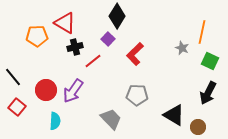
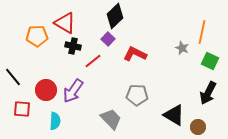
black diamond: moved 2 px left; rotated 15 degrees clockwise
black cross: moved 2 px left, 1 px up; rotated 28 degrees clockwise
red L-shape: rotated 70 degrees clockwise
red square: moved 5 px right, 2 px down; rotated 36 degrees counterclockwise
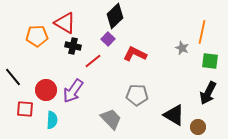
green square: rotated 18 degrees counterclockwise
red square: moved 3 px right
cyan semicircle: moved 3 px left, 1 px up
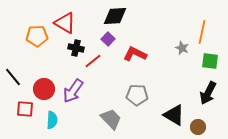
black diamond: rotated 40 degrees clockwise
black cross: moved 3 px right, 2 px down
red circle: moved 2 px left, 1 px up
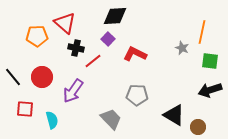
red triangle: rotated 10 degrees clockwise
red circle: moved 2 px left, 12 px up
black arrow: moved 2 px right, 3 px up; rotated 45 degrees clockwise
cyan semicircle: rotated 18 degrees counterclockwise
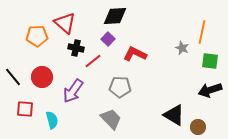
gray pentagon: moved 17 px left, 8 px up
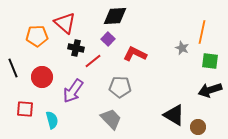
black line: moved 9 px up; rotated 18 degrees clockwise
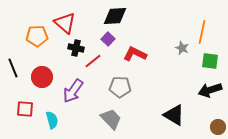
brown circle: moved 20 px right
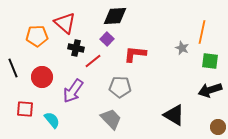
purple square: moved 1 px left
red L-shape: rotated 20 degrees counterclockwise
cyan semicircle: rotated 24 degrees counterclockwise
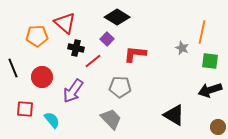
black diamond: moved 2 px right, 1 px down; rotated 35 degrees clockwise
